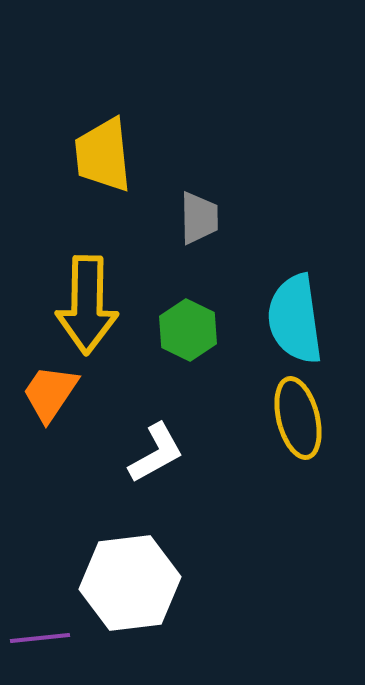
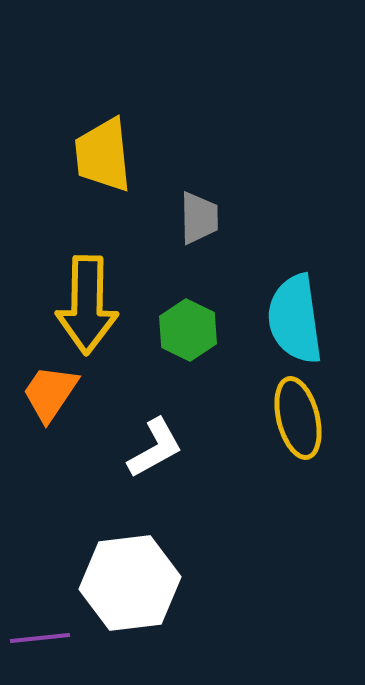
white L-shape: moved 1 px left, 5 px up
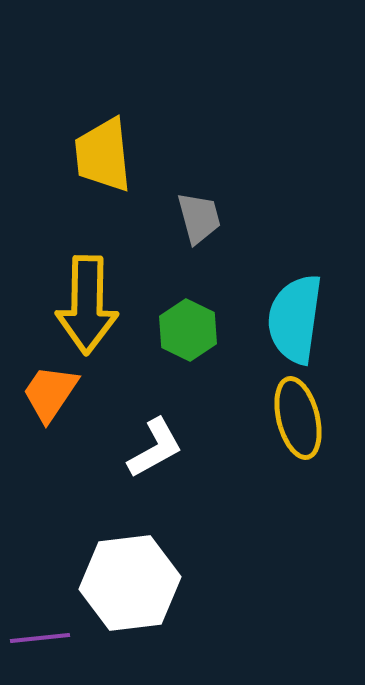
gray trapezoid: rotated 14 degrees counterclockwise
cyan semicircle: rotated 16 degrees clockwise
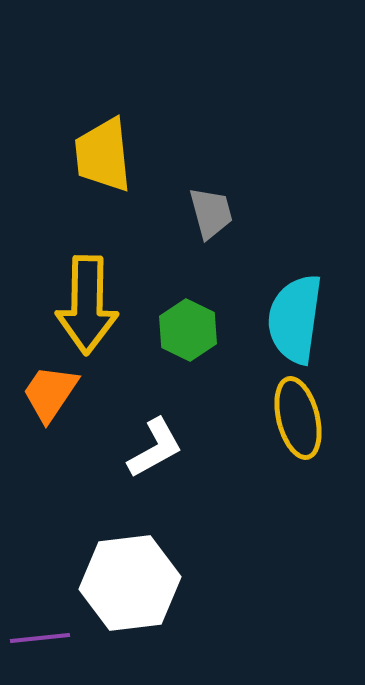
gray trapezoid: moved 12 px right, 5 px up
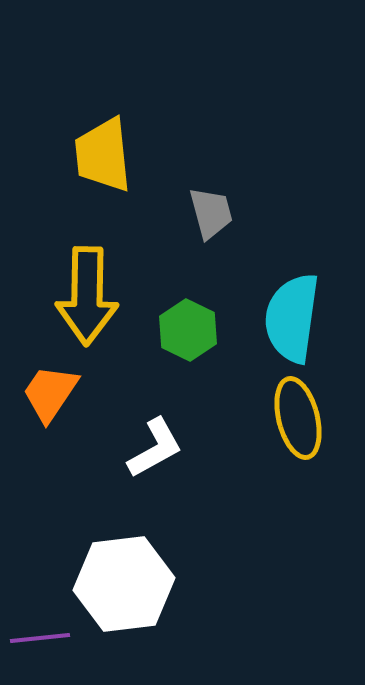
yellow arrow: moved 9 px up
cyan semicircle: moved 3 px left, 1 px up
white hexagon: moved 6 px left, 1 px down
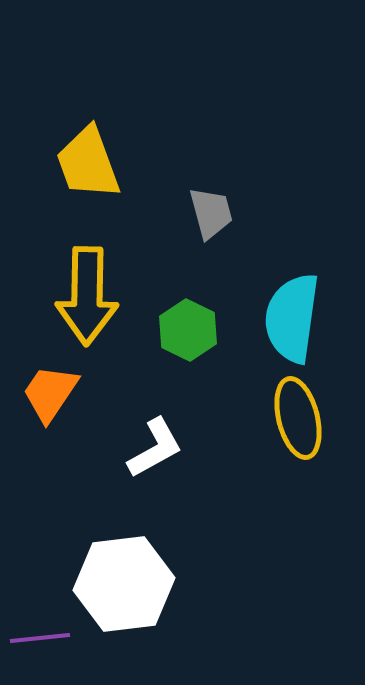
yellow trapezoid: moved 15 px left, 8 px down; rotated 14 degrees counterclockwise
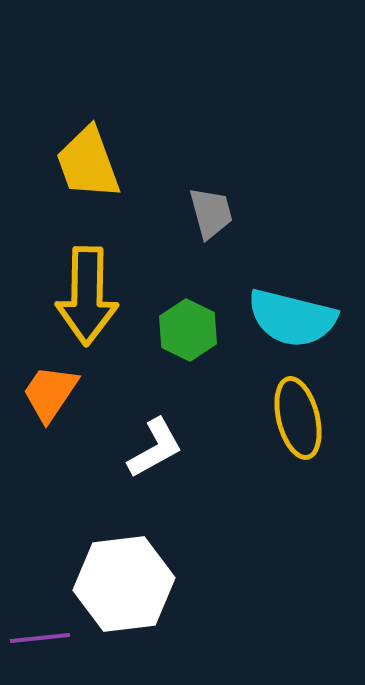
cyan semicircle: rotated 84 degrees counterclockwise
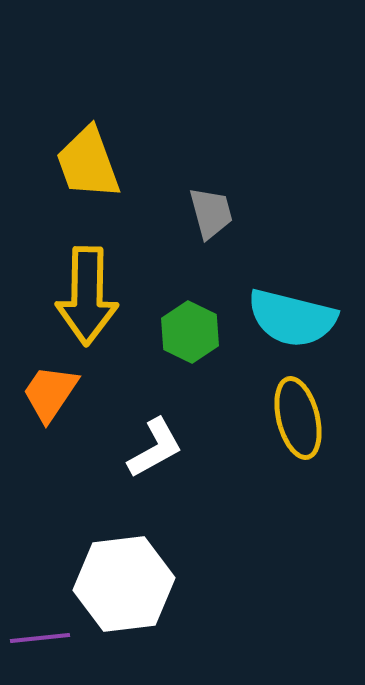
green hexagon: moved 2 px right, 2 px down
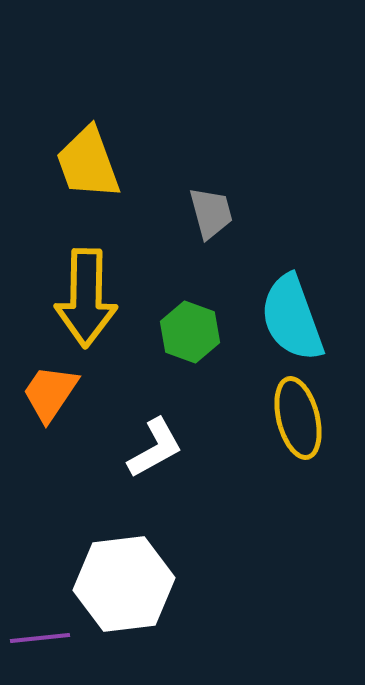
yellow arrow: moved 1 px left, 2 px down
cyan semicircle: rotated 56 degrees clockwise
green hexagon: rotated 6 degrees counterclockwise
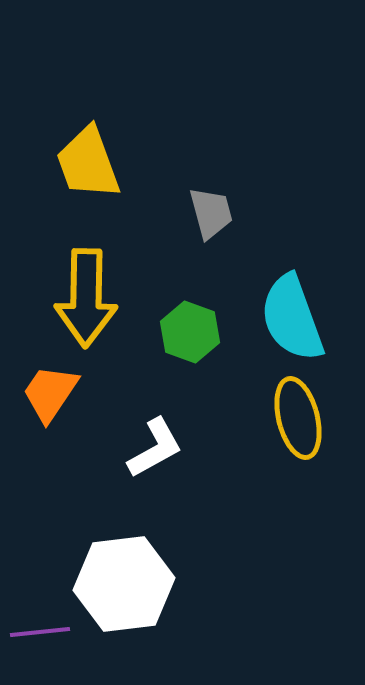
purple line: moved 6 px up
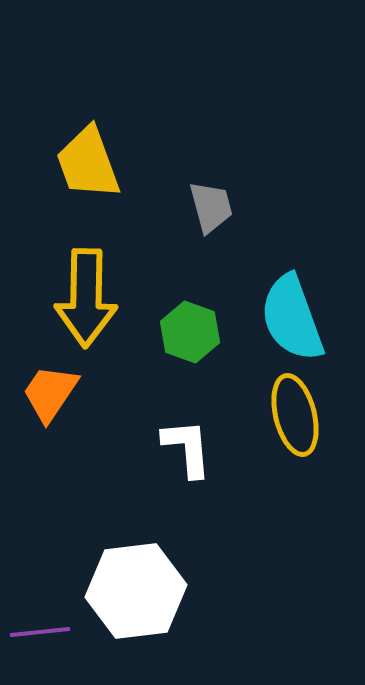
gray trapezoid: moved 6 px up
yellow ellipse: moved 3 px left, 3 px up
white L-shape: moved 32 px right; rotated 66 degrees counterclockwise
white hexagon: moved 12 px right, 7 px down
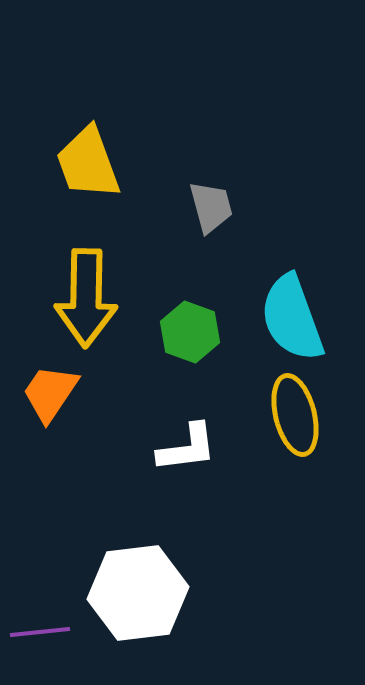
white L-shape: rotated 88 degrees clockwise
white hexagon: moved 2 px right, 2 px down
